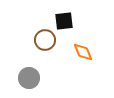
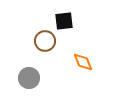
brown circle: moved 1 px down
orange diamond: moved 10 px down
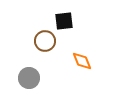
orange diamond: moved 1 px left, 1 px up
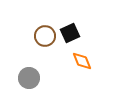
black square: moved 6 px right, 12 px down; rotated 18 degrees counterclockwise
brown circle: moved 5 px up
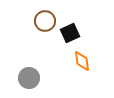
brown circle: moved 15 px up
orange diamond: rotated 15 degrees clockwise
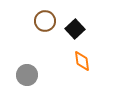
black square: moved 5 px right, 4 px up; rotated 18 degrees counterclockwise
gray circle: moved 2 px left, 3 px up
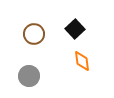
brown circle: moved 11 px left, 13 px down
gray circle: moved 2 px right, 1 px down
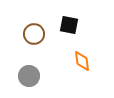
black square: moved 6 px left, 4 px up; rotated 36 degrees counterclockwise
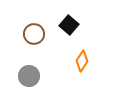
black square: rotated 30 degrees clockwise
orange diamond: rotated 40 degrees clockwise
